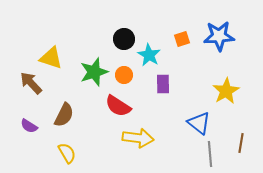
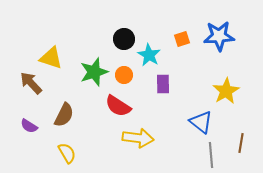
blue triangle: moved 2 px right, 1 px up
gray line: moved 1 px right, 1 px down
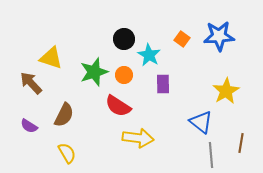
orange square: rotated 35 degrees counterclockwise
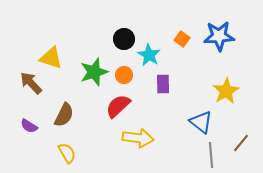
red semicircle: rotated 104 degrees clockwise
brown line: rotated 30 degrees clockwise
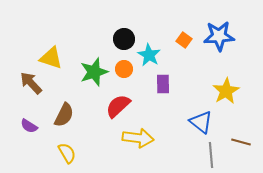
orange square: moved 2 px right, 1 px down
orange circle: moved 6 px up
brown line: moved 1 px up; rotated 66 degrees clockwise
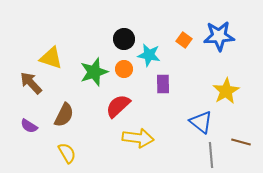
cyan star: rotated 20 degrees counterclockwise
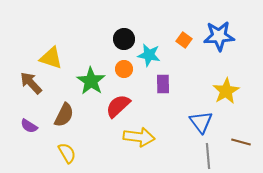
green star: moved 3 px left, 9 px down; rotated 20 degrees counterclockwise
blue triangle: rotated 15 degrees clockwise
yellow arrow: moved 1 px right, 1 px up
gray line: moved 3 px left, 1 px down
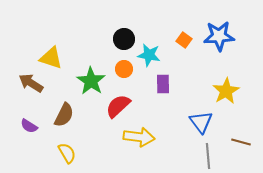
brown arrow: rotated 15 degrees counterclockwise
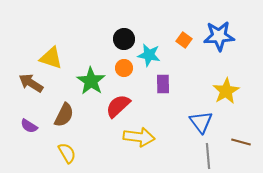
orange circle: moved 1 px up
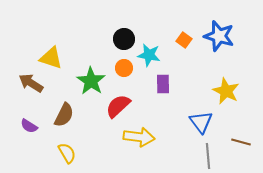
blue star: rotated 20 degrees clockwise
yellow star: rotated 16 degrees counterclockwise
